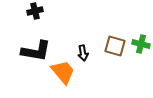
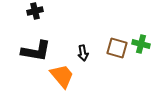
brown square: moved 2 px right, 2 px down
orange trapezoid: moved 1 px left, 4 px down
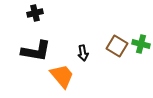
black cross: moved 2 px down
brown square: moved 2 px up; rotated 15 degrees clockwise
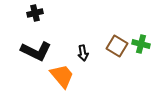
black L-shape: rotated 16 degrees clockwise
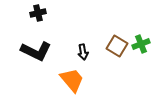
black cross: moved 3 px right
green cross: rotated 36 degrees counterclockwise
black arrow: moved 1 px up
orange trapezoid: moved 10 px right, 4 px down
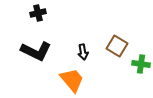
green cross: moved 20 px down; rotated 30 degrees clockwise
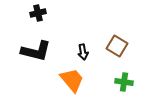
black L-shape: rotated 12 degrees counterclockwise
green cross: moved 17 px left, 18 px down
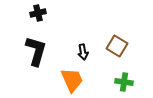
black L-shape: rotated 88 degrees counterclockwise
orange trapezoid: rotated 16 degrees clockwise
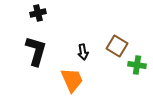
green cross: moved 13 px right, 17 px up
